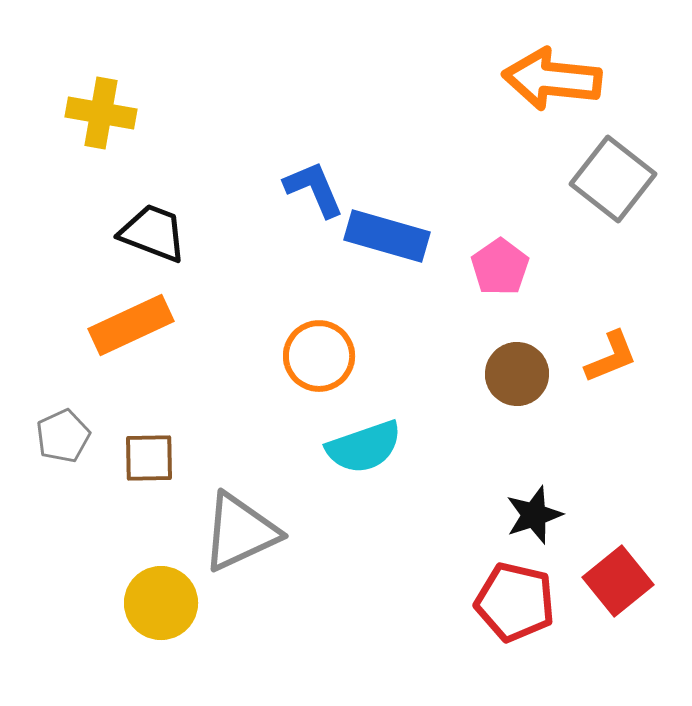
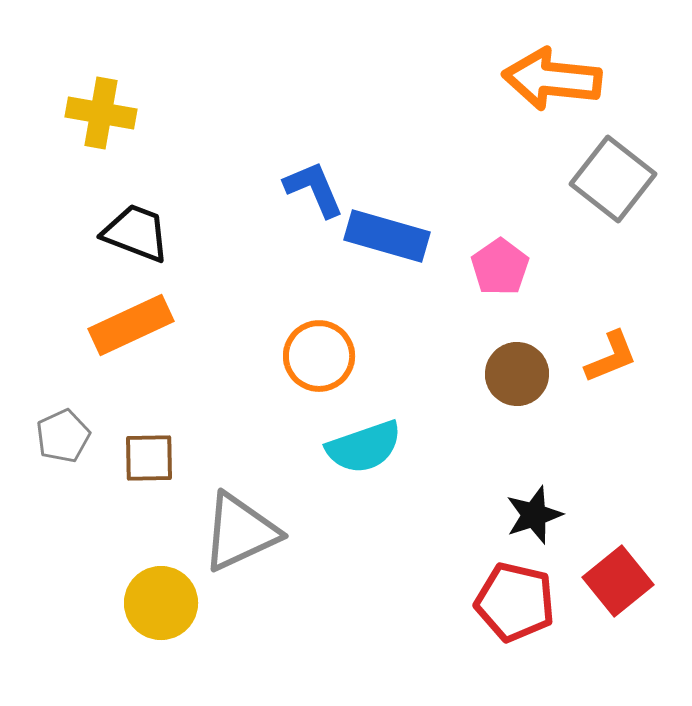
black trapezoid: moved 17 px left
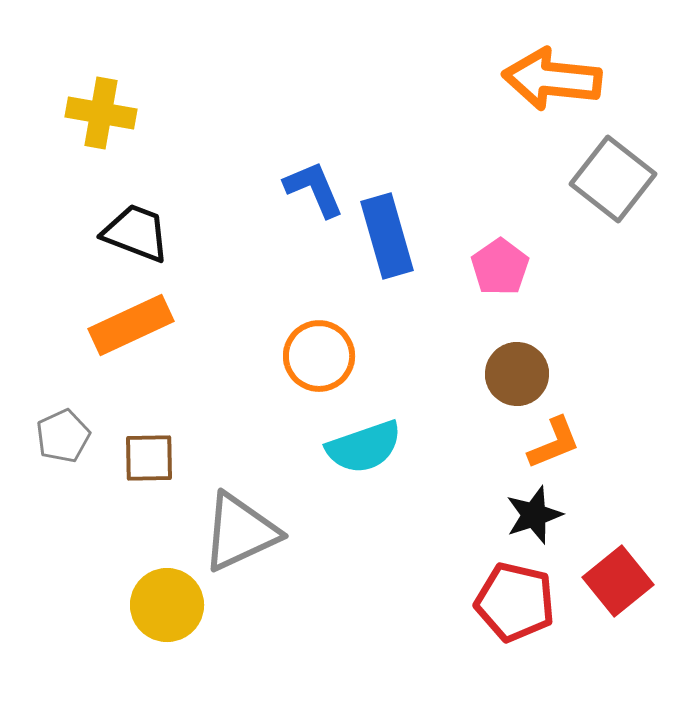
blue rectangle: rotated 58 degrees clockwise
orange L-shape: moved 57 px left, 86 px down
yellow circle: moved 6 px right, 2 px down
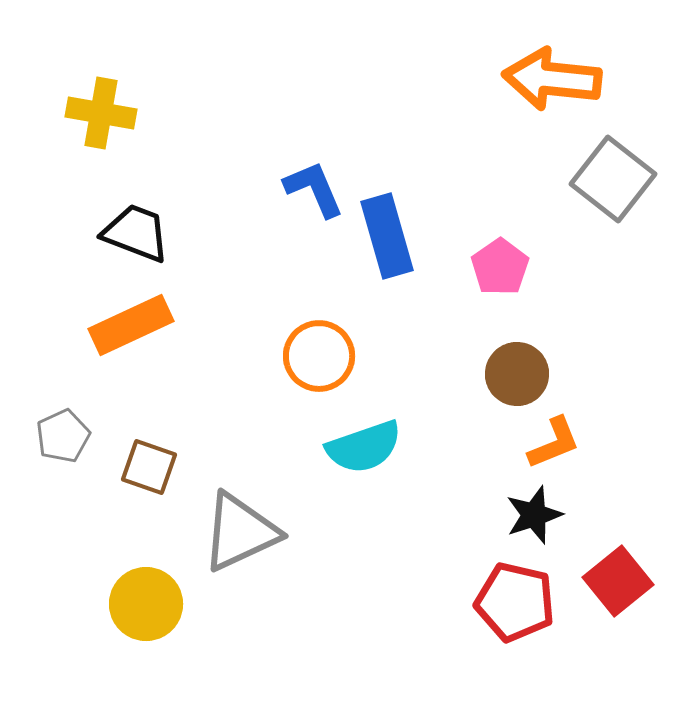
brown square: moved 9 px down; rotated 20 degrees clockwise
yellow circle: moved 21 px left, 1 px up
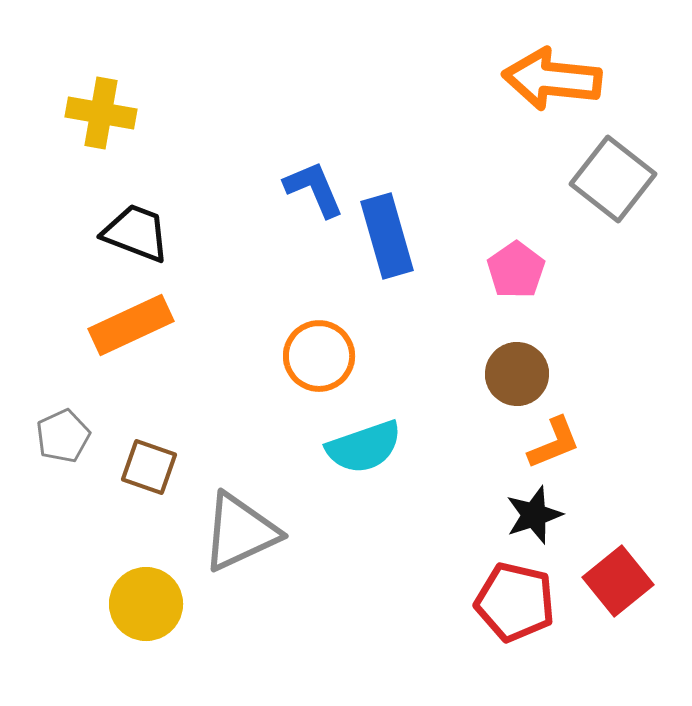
pink pentagon: moved 16 px right, 3 px down
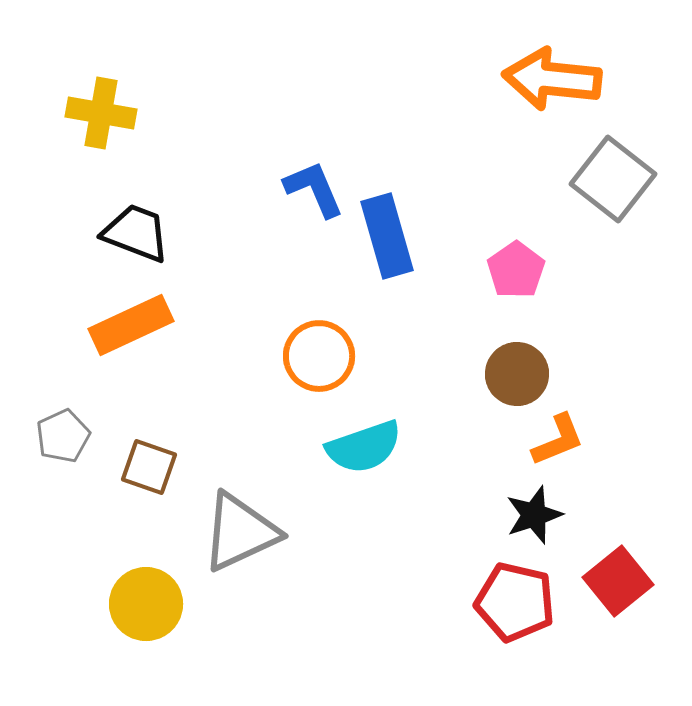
orange L-shape: moved 4 px right, 3 px up
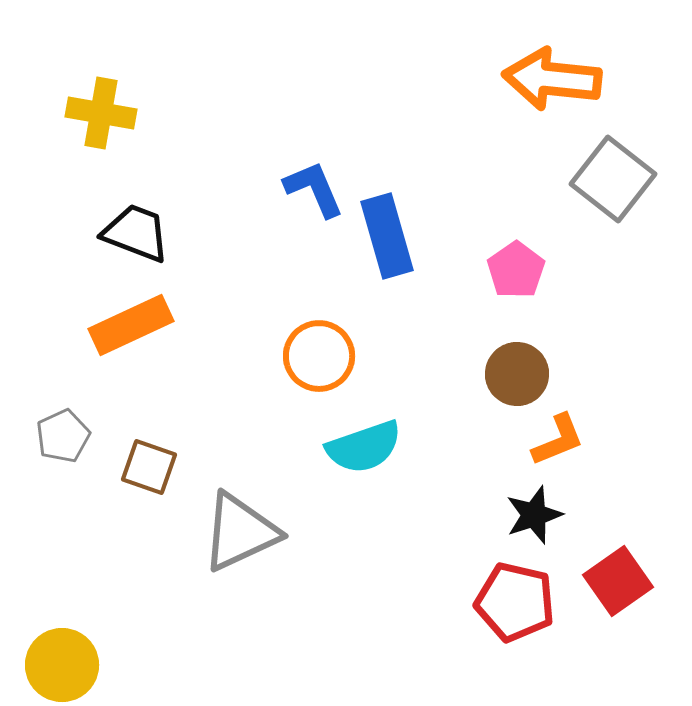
red square: rotated 4 degrees clockwise
yellow circle: moved 84 px left, 61 px down
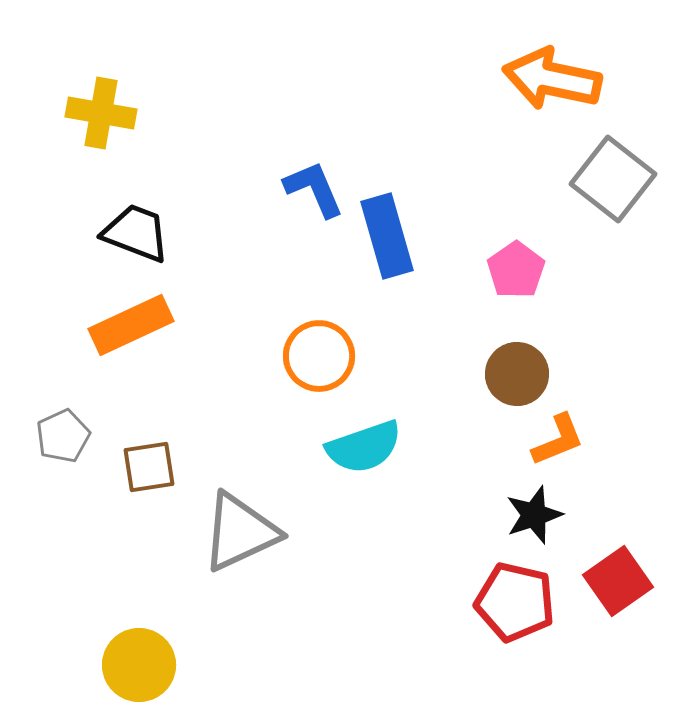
orange arrow: rotated 6 degrees clockwise
brown square: rotated 28 degrees counterclockwise
yellow circle: moved 77 px right
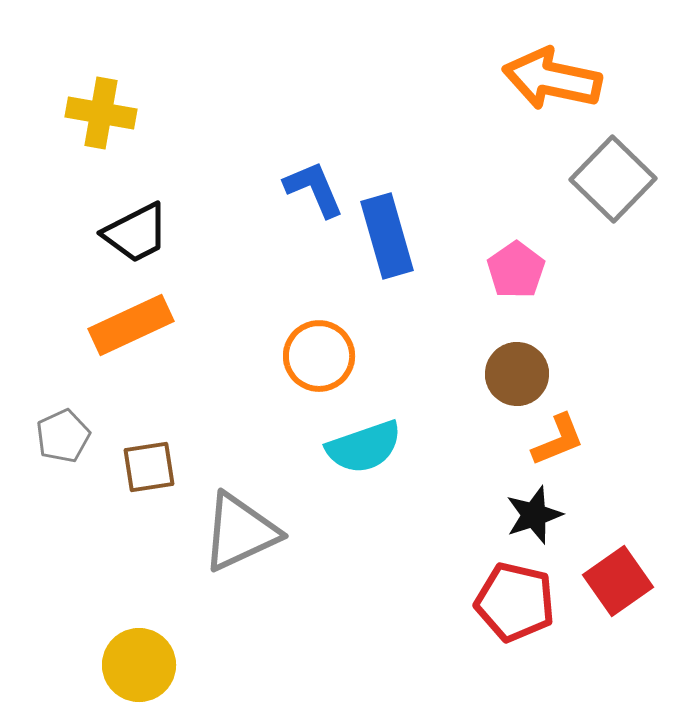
gray square: rotated 6 degrees clockwise
black trapezoid: rotated 132 degrees clockwise
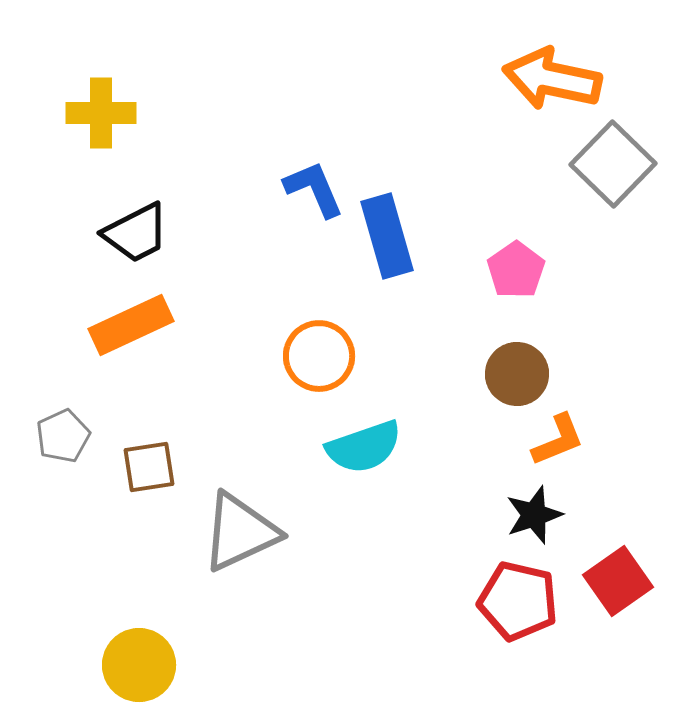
yellow cross: rotated 10 degrees counterclockwise
gray square: moved 15 px up
red pentagon: moved 3 px right, 1 px up
